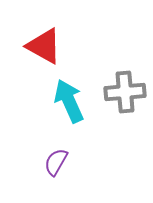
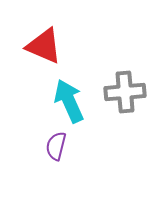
red triangle: rotated 6 degrees counterclockwise
purple semicircle: moved 16 px up; rotated 16 degrees counterclockwise
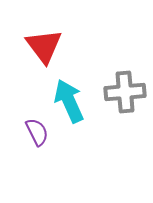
red triangle: rotated 30 degrees clockwise
purple semicircle: moved 19 px left, 14 px up; rotated 140 degrees clockwise
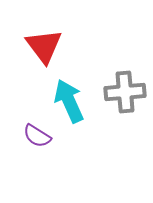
purple semicircle: moved 4 px down; rotated 148 degrees clockwise
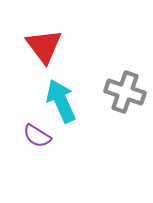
gray cross: rotated 24 degrees clockwise
cyan arrow: moved 8 px left
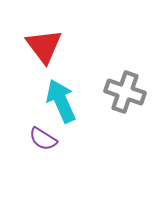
purple semicircle: moved 6 px right, 3 px down
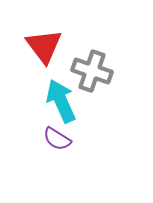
gray cross: moved 33 px left, 21 px up
purple semicircle: moved 14 px right
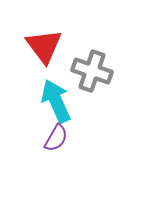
cyan arrow: moved 5 px left
purple semicircle: moved 1 px left, 1 px up; rotated 92 degrees counterclockwise
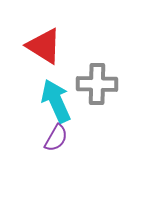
red triangle: rotated 21 degrees counterclockwise
gray cross: moved 5 px right, 13 px down; rotated 18 degrees counterclockwise
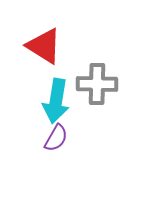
cyan arrow: rotated 147 degrees counterclockwise
